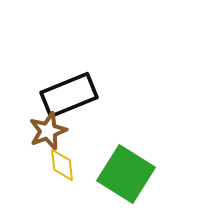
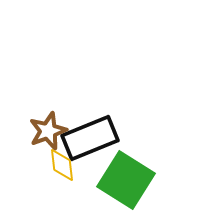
black rectangle: moved 21 px right, 43 px down
green square: moved 6 px down
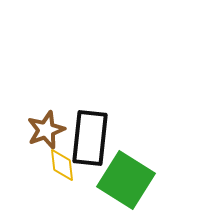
brown star: moved 2 px left, 1 px up
black rectangle: rotated 62 degrees counterclockwise
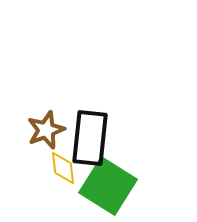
yellow diamond: moved 1 px right, 3 px down
green square: moved 18 px left, 6 px down
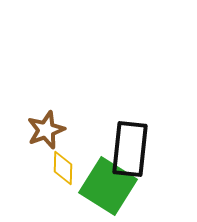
black rectangle: moved 40 px right, 11 px down
yellow diamond: rotated 8 degrees clockwise
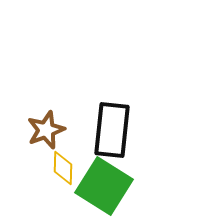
black rectangle: moved 18 px left, 19 px up
green square: moved 4 px left
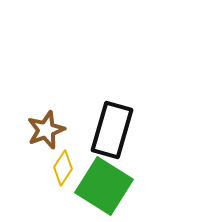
black rectangle: rotated 10 degrees clockwise
yellow diamond: rotated 32 degrees clockwise
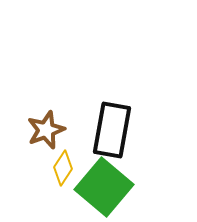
black rectangle: rotated 6 degrees counterclockwise
green square: moved 1 px down; rotated 8 degrees clockwise
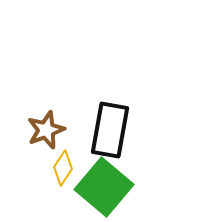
black rectangle: moved 2 px left
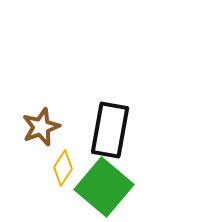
brown star: moved 5 px left, 3 px up
